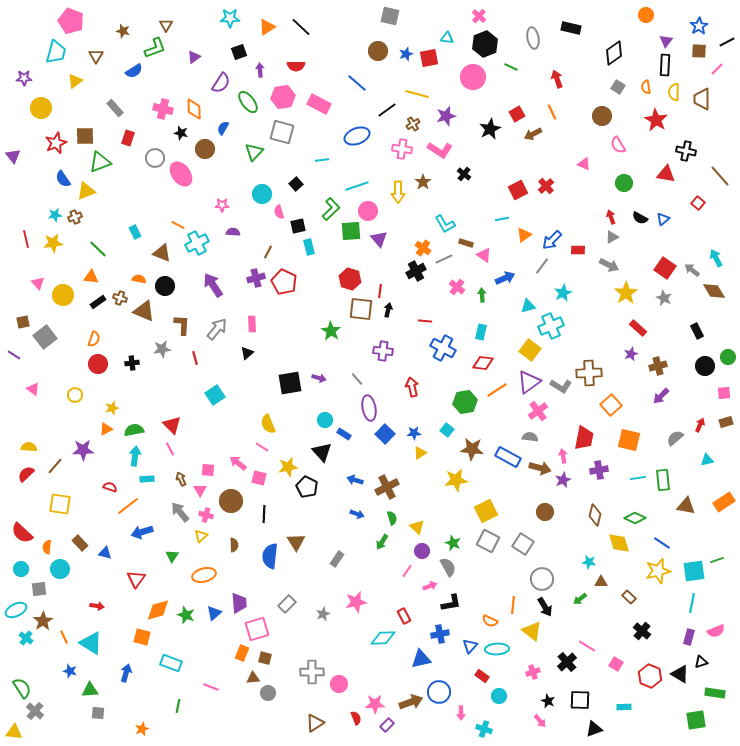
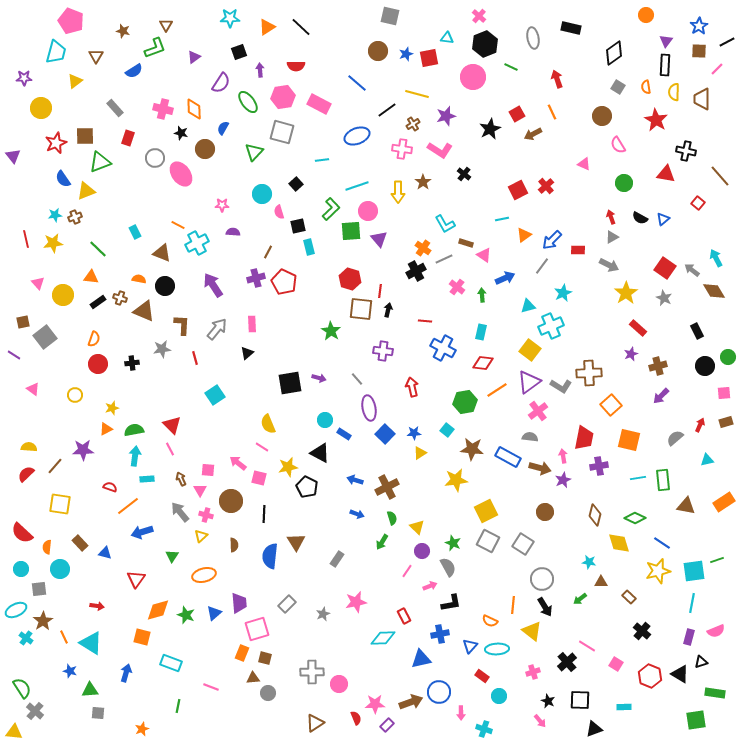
black triangle at (322, 452): moved 2 px left, 1 px down; rotated 20 degrees counterclockwise
purple cross at (599, 470): moved 4 px up
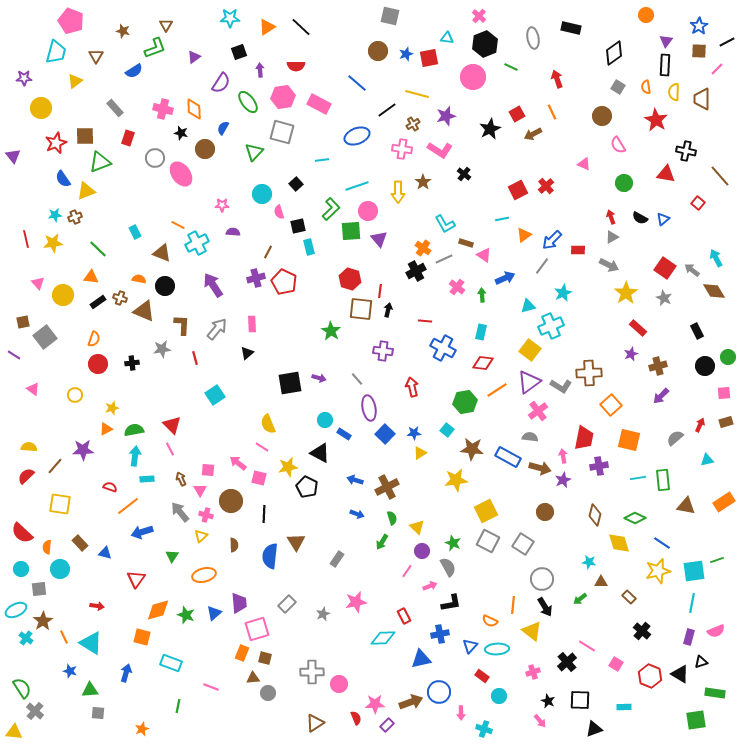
red semicircle at (26, 474): moved 2 px down
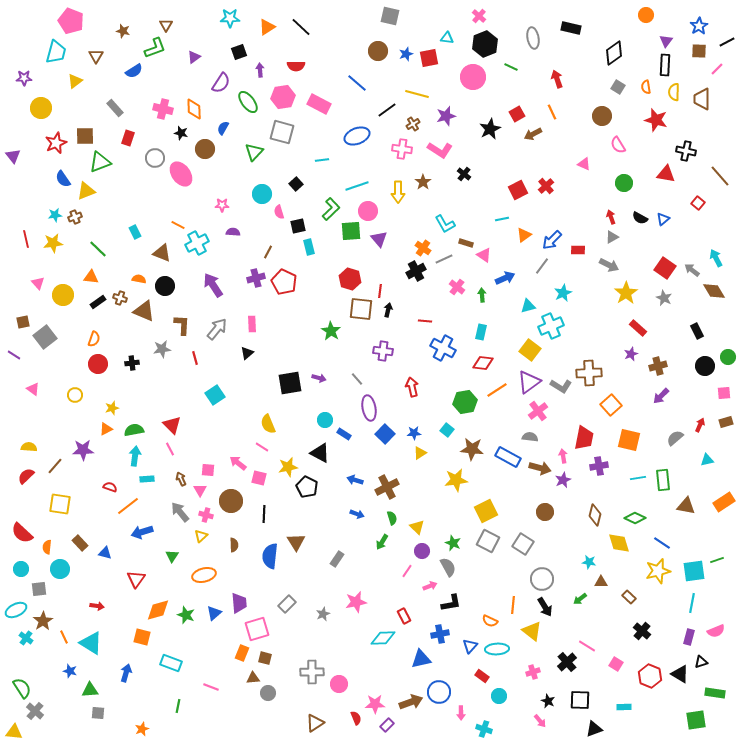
red star at (656, 120): rotated 15 degrees counterclockwise
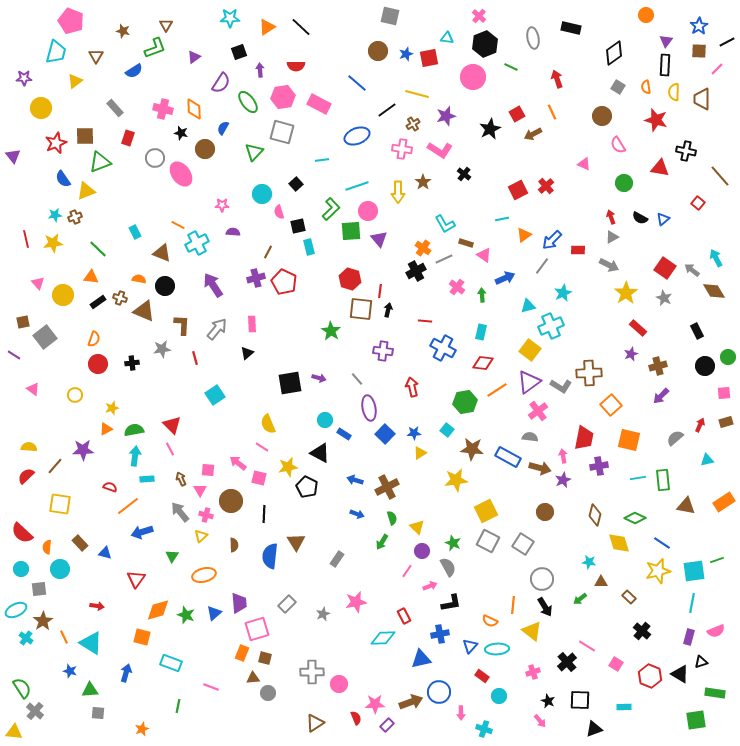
red triangle at (666, 174): moved 6 px left, 6 px up
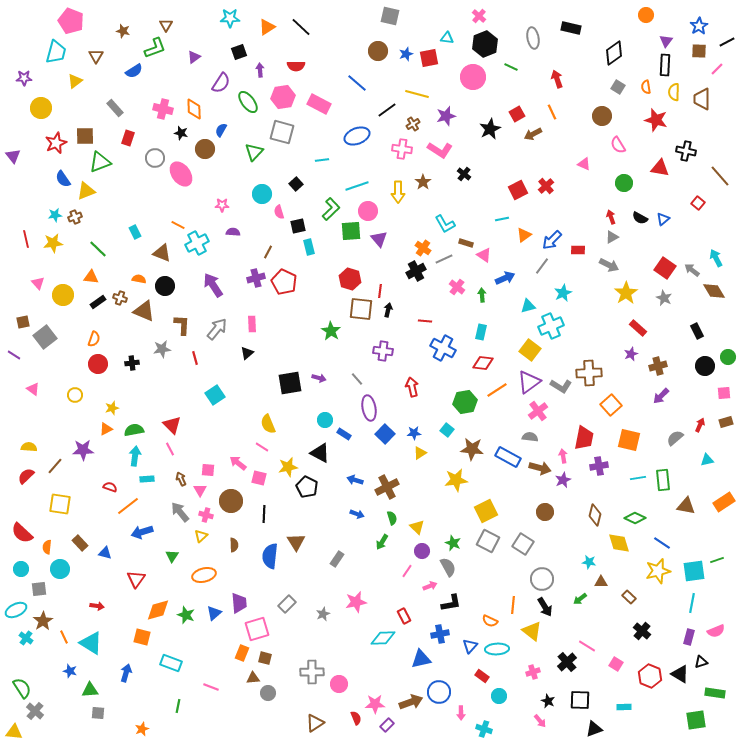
blue semicircle at (223, 128): moved 2 px left, 2 px down
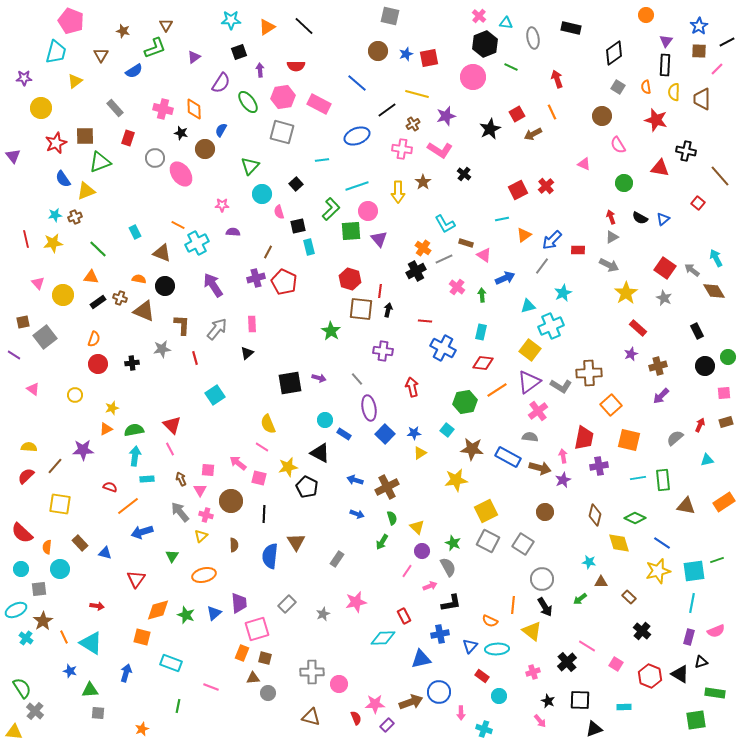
cyan star at (230, 18): moved 1 px right, 2 px down
black line at (301, 27): moved 3 px right, 1 px up
cyan triangle at (447, 38): moved 59 px right, 15 px up
brown triangle at (96, 56): moved 5 px right, 1 px up
green triangle at (254, 152): moved 4 px left, 14 px down
brown triangle at (315, 723): moved 4 px left, 6 px up; rotated 48 degrees clockwise
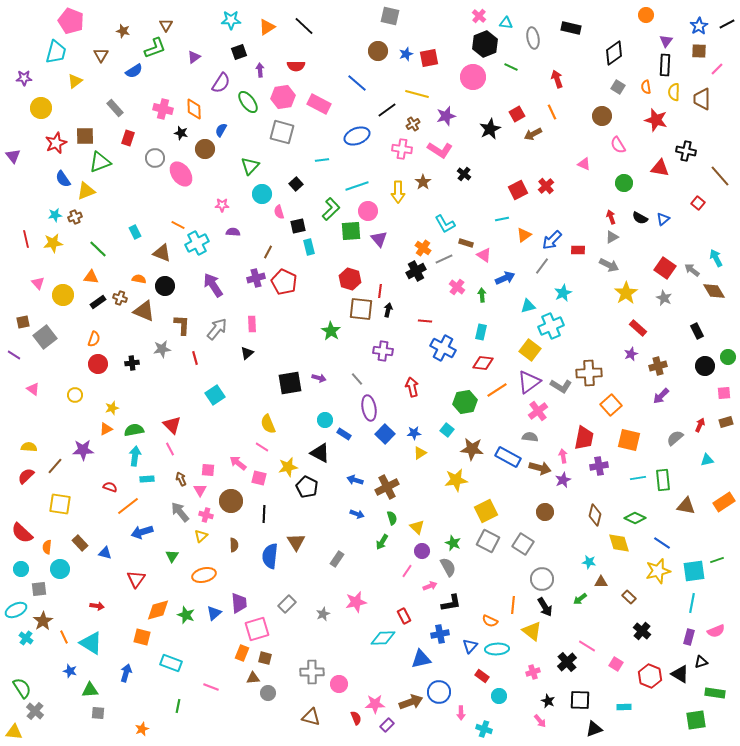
black line at (727, 42): moved 18 px up
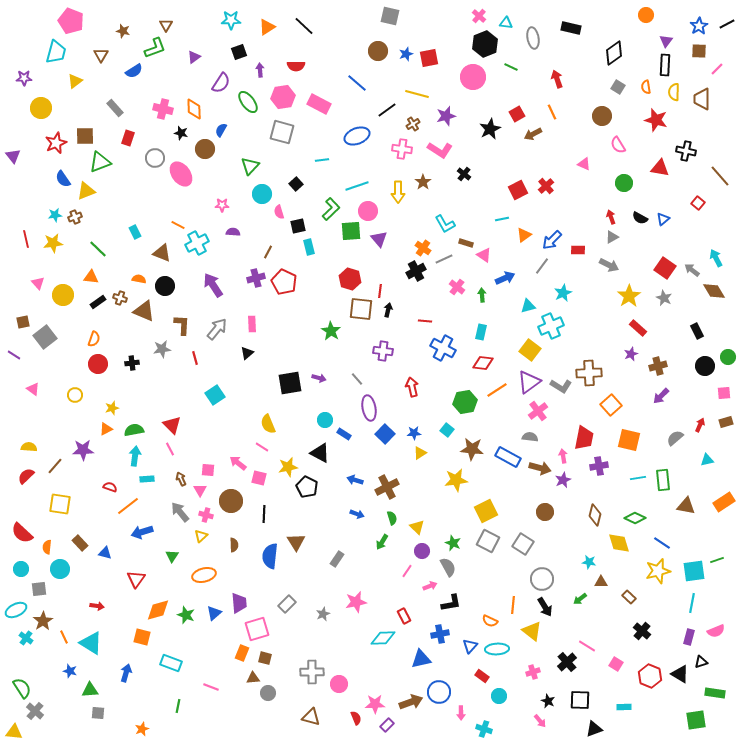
yellow star at (626, 293): moved 3 px right, 3 px down
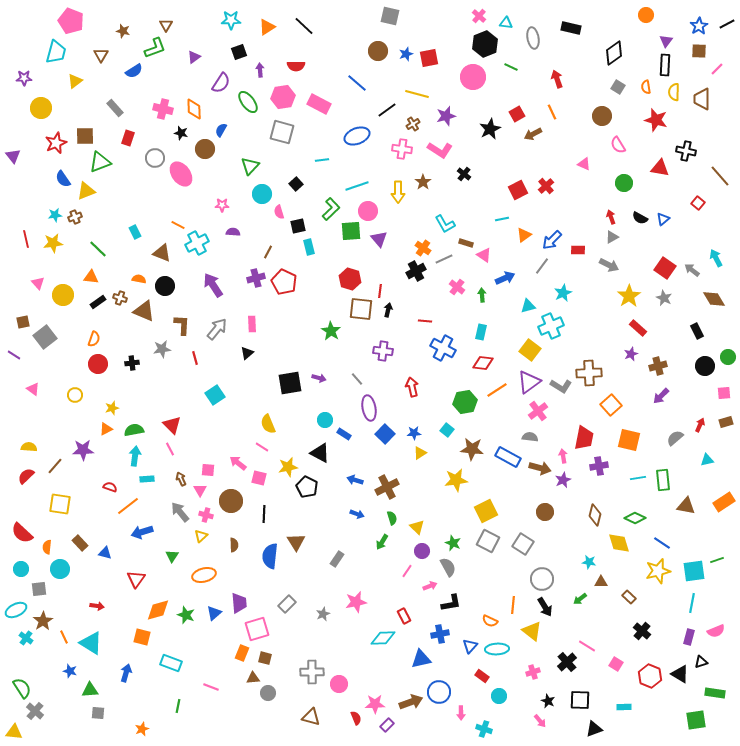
brown diamond at (714, 291): moved 8 px down
